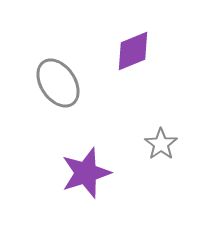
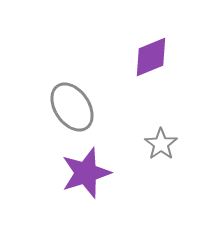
purple diamond: moved 18 px right, 6 px down
gray ellipse: moved 14 px right, 24 px down
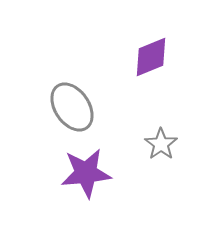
purple star: rotated 12 degrees clockwise
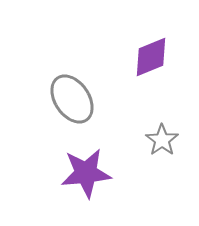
gray ellipse: moved 8 px up
gray star: moved 1 px right, 4 px up
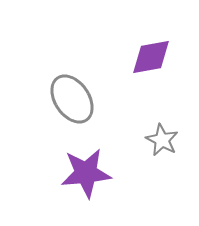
purple diamond: rotated 12 degrees clockwise
gray star: rotated 8 degrees counterclockwise
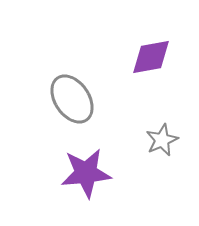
gray star: rotated 20 degrees clockwise
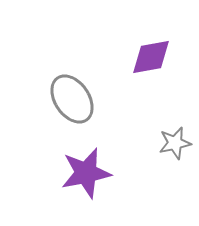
gray star: moved 13 px right, 3 px down; rotated 12 degrees clockwise
purple star: rotated 6 degrees counterclockwise
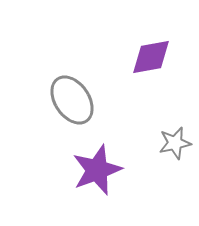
gray ellipse: moved 1 px down
purple star: moved 11 px right, 3 px up; rotated 9 degrees counterclockwise
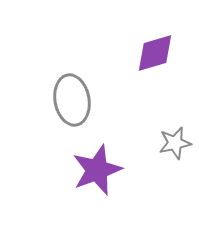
purple diamond: moved 4 px right, 4 px up; rotated 6 degrees counterclockwise
gray ellipse: rotated 24 degrees clockwise
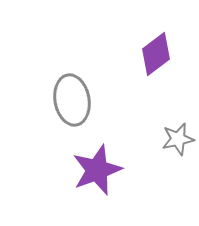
purple diamond: moved 1 px right, 1 px down; rotated 21 degrees counterclockwise
gray star: moved 3 px right, 4 px up
